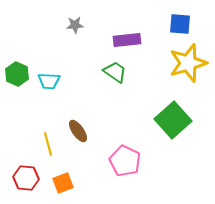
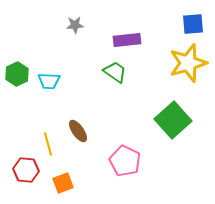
blue square: moved 13 px right; rotated 10 degrees counterclockwise
green hexagon: rotated 10 degrees clockwise
red hexagon: moved 8 px up
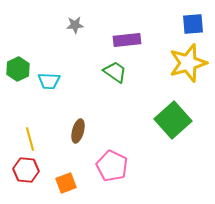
green hexagon: moved 1 px right, 5 px up
brown ellipse: rotated 50 degrees clockwise
yellow line: moved 18 px left, 5 px up
pink pentagon: moved 13 px left, 5 px down
orange square: moved 3 px right
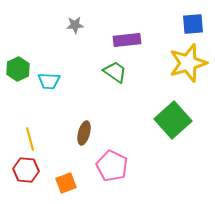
brown ellipse: moved 6 px right, 2 px down
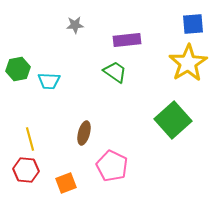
yellow star: rotated 15 degrees counterclockwise
green hexagon: rotated 15 degrees clockwise
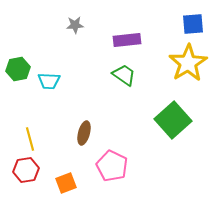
green trapezoid: moved 9 px right, 3 px down
red hexagon: rotated 15 degrees counterclockwise
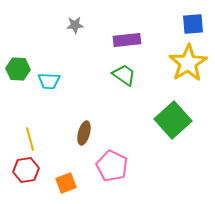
green hexagon: rotated 15 degrees clockwise
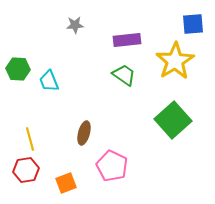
yellow star: moved 13 px left, 2 px up
cyan trapezoid: rotated 65 degrees clockwise
